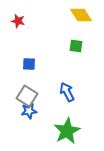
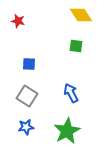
blue arrow: moved 4 px right, 1 px down
blue star: moved 3 px left, 16 px down
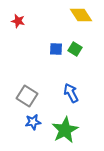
green square: moved 1 px left, 3 px down; rotated 24 degrees clockwise
blue square: moved 27 px right, 15 px up
blue star: moved 7 px right, 5 px up
green star: moved 2 px left, 1 px up
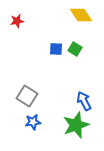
red star: moved 1 px left; rotated 24 degrees counterclockwise
blue arrow: moved 13 px right, 8 px down
green star: moved 11 px right, 5 px up; rotated 8 degrees clockwise
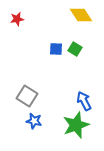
red star: moved 2 px up
blue star: moved 1 px right, 1 px up; rotated 21 degrees clockwise
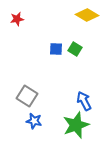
yellow diamond: moved 6 px right; rotated 25 degrees counterclockwise
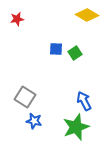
green square: moved 4 px down; rotated 24 degrees clockwise
gray square: moved 2 px left, 1 px down
green star: moved 2 px down
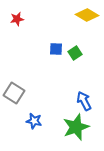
gray square: moved 11 px left, 4 px up
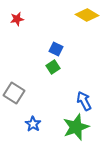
blue square: rotated 24 degrees clockwise
green square: moved 22 px left, 14 px down
blue star: moved 1 px left, 3 px down; rotated 21 degrees clockwise
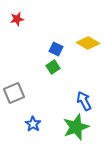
yellow diamond: moved 1 px right, 28 px down
gray square: rotated 35 degrees clockwise
